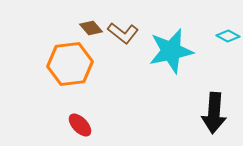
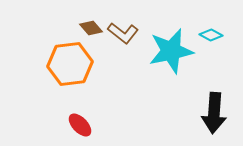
cyan diamond: moved 17 px left, 1 px up
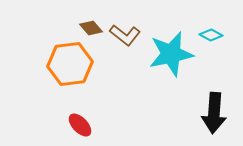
brown L-shape: moved 2 px right, 2 px down
cyan star: moved 3 px down
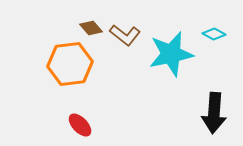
cyan diamond: moved 3 px right, 1 px up
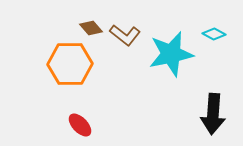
orange hexagon: rotated 6 degrees clockwise
black arrow: moved 1 px left, 1 px down
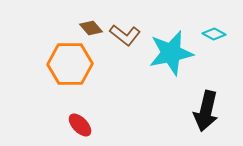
cyan star: moved 1 px up
black arrow: moved 7 px left, 3 px up; rotated 9 degrees clockwise
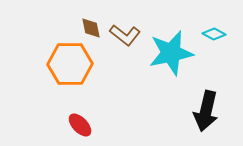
brown diamond: rotated 30 degrees clockwise
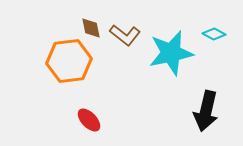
orange hexagon: moved 1 px left, 3 px up; rotated 6 degrees counterclockwise
red ellipse: moved 9 px right, 5 px up
